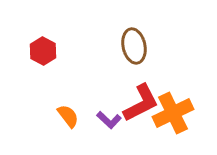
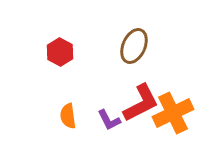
brown ellipse: rotated 36 degrees clockwise
red hexagon: moved 17 px right, 1 px down
orange semicircle: rotated 150 degrees counterclockwise
purple L-shape: rotated 20 degrees clockwise
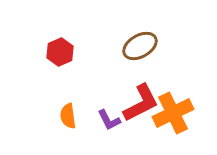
brown ellipse: moved 6 px right; rotated 36 degrees clockwise
red hexagon: rotated 8 degrees clockwise
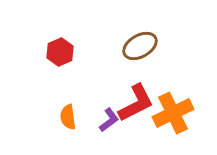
red L-shape: moved 5 px left
orange semicircle: moved 1 px down
purple L-shape: rotated 100 degrees counterclockwise
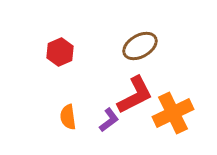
red L-shape: moved 1 px left, 8 px up
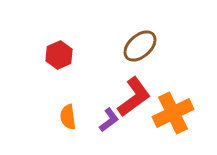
brown ellipse: rotated 12 degrees counterclockwise
red hexagon: moved 1 px left, 3 px down
red L-shape: moved 1 px left, 2 px down; rotated 9 degrees counterclockwise
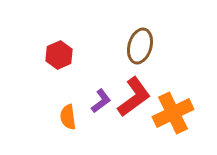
brown ellipse: rotated 32 degrees counterclockwise
purple L-shape: moved 8 px left, 19 px up
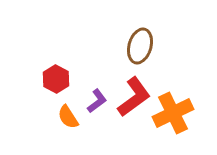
red hexagon: moved 3 px left, 24 px down; rotated 8 degrees counterclockwise
purple L-shape: moved 4 px left
orange semicircle: rotated 25 degrees counterclockwise
